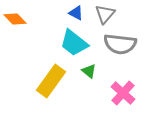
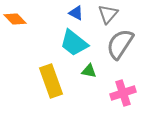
gray triangle: moved 3 px right
gray semicircle: rotated 116 degrees clockwise
green triangle: rotated 28 degrees counterclockwise
yellow rectangle: rotated 56 degrees counterclockwise
pink cross: rotated 30 degrees clockwise
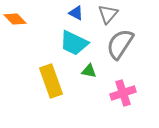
cyan trapezoid: rotated 12 degrees counterclockwise
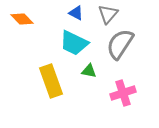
orange diamond: moved 7 px right
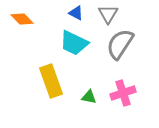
gray triangle: rotated 10 degrees counterclockwise
green triangle: moved 26 px down
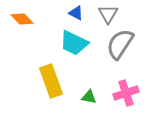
pink cross: moved 3 px right
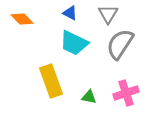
blue triangle: moved 6 px left
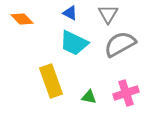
gray semicircle: rotated 28 degrees clockwise
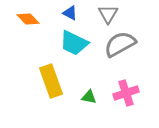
orange diamond: moved 6 px right
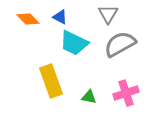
blue triangle: moved 10 px left, 4 px down
